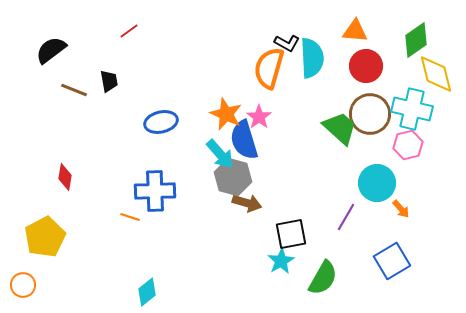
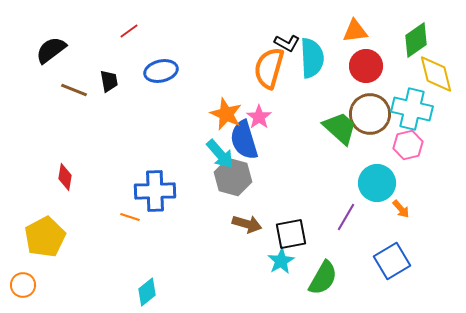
orange triangle: rotated 12 degrees counterclockwise
blue ellipse: moved 51 px up
brown arrow: moved 21 px down
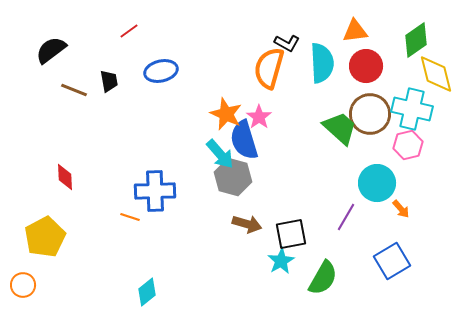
cyan semicircle: moved 10 px right, 5 px down
red diamond: rotated 12 degrees counterclockwise
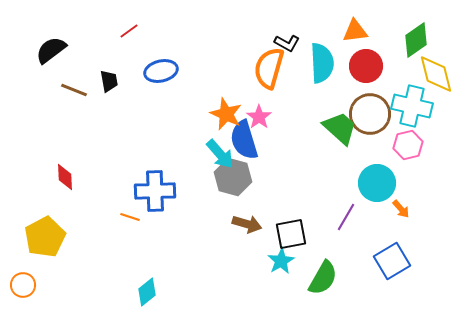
cyan cross: moved 3 px up
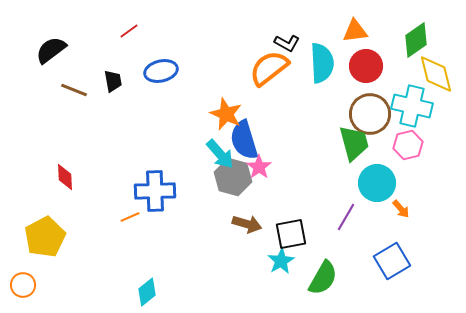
orange semicircle: rotated 36 degrees clockwise
black trapezoid: moved 4 px right
pink star: moved 50 px down
green trapezoid: moved 14 px right, 15 px down; rotated 33 degrees clockwise
orange line: rotated 42 degrees counterclockwise
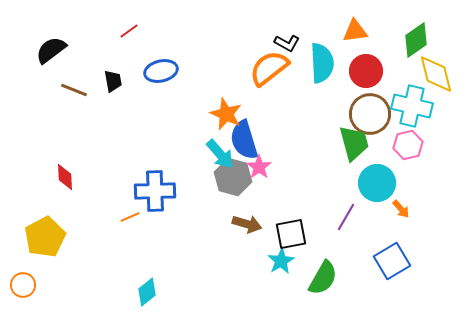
red circle: moved 5 px down
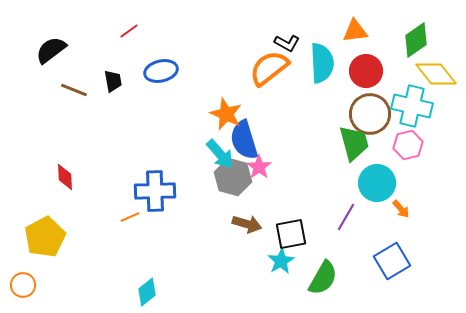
yellow diamond: rotated 24 degrees counterclockwise
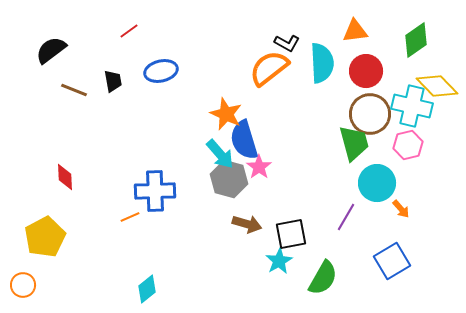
yellow diamond: moved 1 px right, 12 px down; rotated 6 degrees counterclockwise
gray hexagon: moved 4 px left, 2 px down
cyan star: moved 2 px left
cyan diamond: moved 3 px up
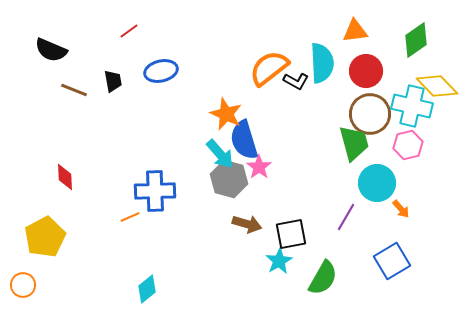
black L-shape: moved 9 px right, 38 px down
black semicircle: rotated 120 degrees counterclockwise
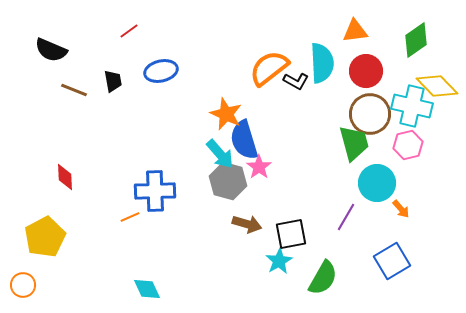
gray hexagon: moved 1 px left, 2 px down
cyan diamond: rotated 76 degrees counterclockwise
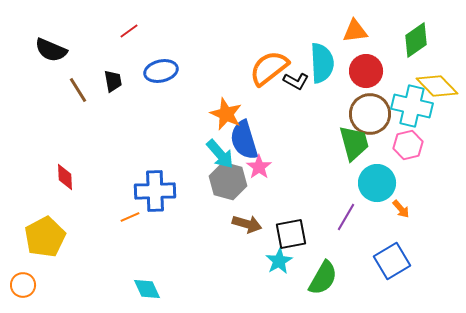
brown line: moved 4 px right; rotated 36 degrees clockwise
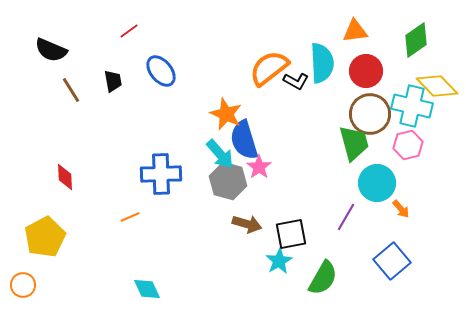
blue ellipse: rotated 64 degrees clockwise
brown line: moved 7 px left
blue cross: moved 6 px right, 17 px up
blue square: rotated 9 degrees counterclockwise
